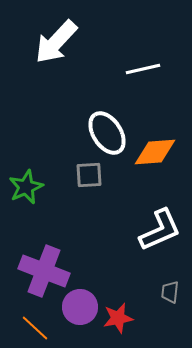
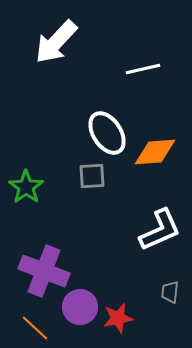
gray square: moved 3 px right, 1 px down
green star: rotated 12 degrees counterclockwise
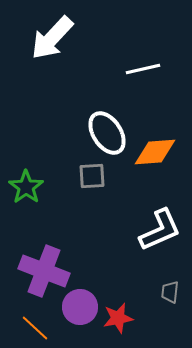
white arrow: moved 4 px left, 4 px up
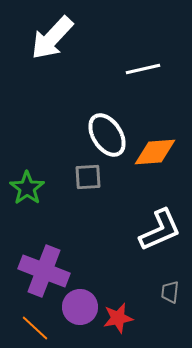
white ellipse: moved 2 px down
gray square: moved 4 px left, 1 px down
green star: moved 1 px right, 1 px down
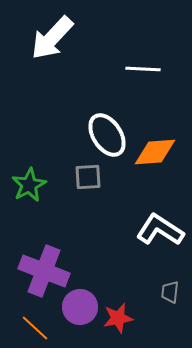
white line: rotated 16 degrees clockwise
green star: moved 2 px right, 3 px up; rotated 8 degrees clockwise
white L-shape: rotated 123 degrees counterclockwise
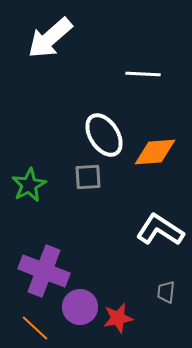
white arrow: moved 2 px left; rotated 6 degrees clockwise
white line: moved 5 px down
white ellipse: moved 3 px left
gray trapezoid: moved 4 px left
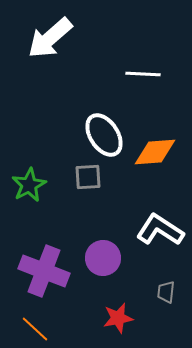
purple circle: moved 23 px right, 49 px up
orange line: moved 1 px down
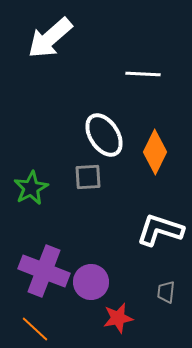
orange diamond: rotated 60 degrees counterclockwise
green star: moved 2 px right, 3 px down
white L-shape: rotated 15 degrees counterclockwise
purple circle: moved 12 px left, 24 px down
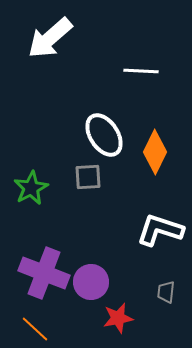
white line: moved 2 px left, 3 px up
purple cross: moved 2 px down
